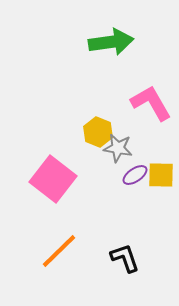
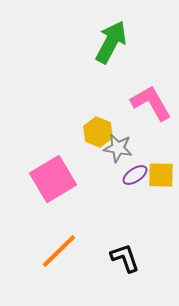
green arrow: rotated 54 degrees counterclockwise
pink square: rotated 21 degrees clockwise
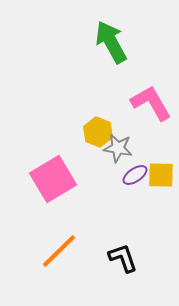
green arrow: rotated 57 degrees counterclockwise
black L-shape: moved 2 px left
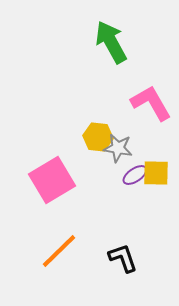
yellow hexagon: moved 5 px down; rotated 16 degrees counterclockwise
yellow square: moved 5 px left, 2 px up
pink square: moved 1 px left, 1 px down
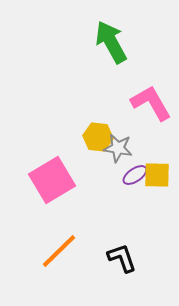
yellow square: moved 1 px right, 2 px down
black L-shape: moved 1 px left
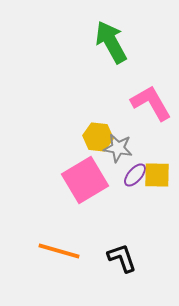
purple ellipse: rotated 15 degrees counterclockwise
pink square: moved 33 px right
orange line: rotated 60 degrees clockwise
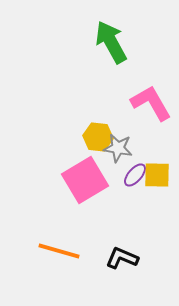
black L-shape: rotated 48 degrees counterclockwise
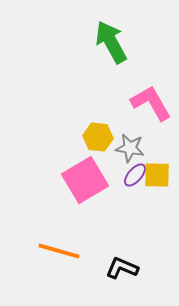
gray star: moved 12 px right
black L-shape: moved 10 px down
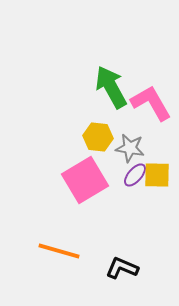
green arrow: moved 45 px down
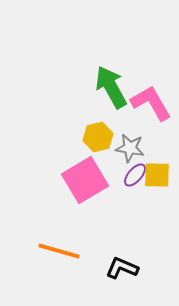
yellow hexagon: rotated 20 degrees counterclockwise
